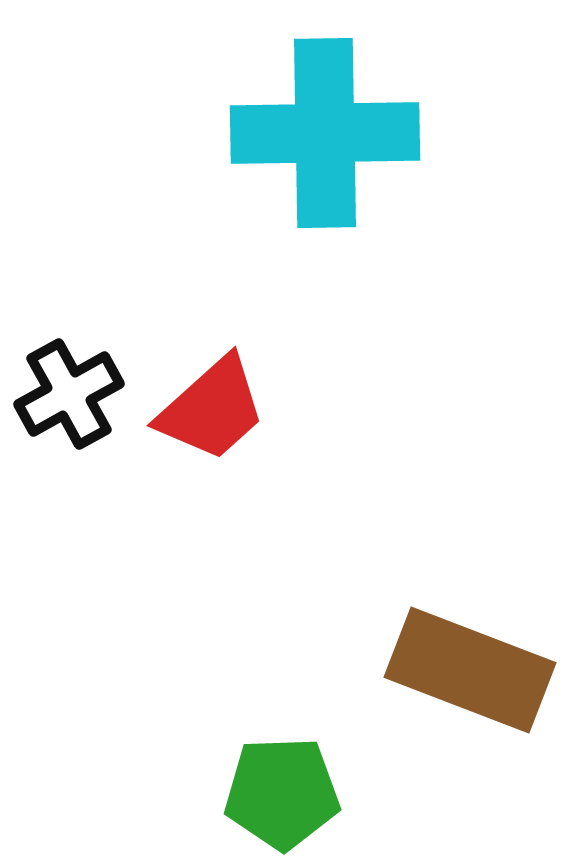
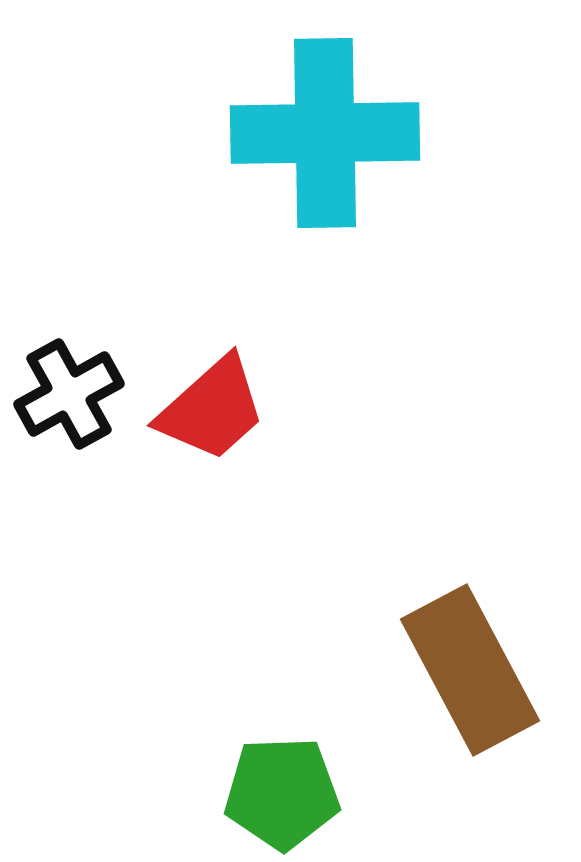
brown rectangle: rotated 41 degrees clockwise
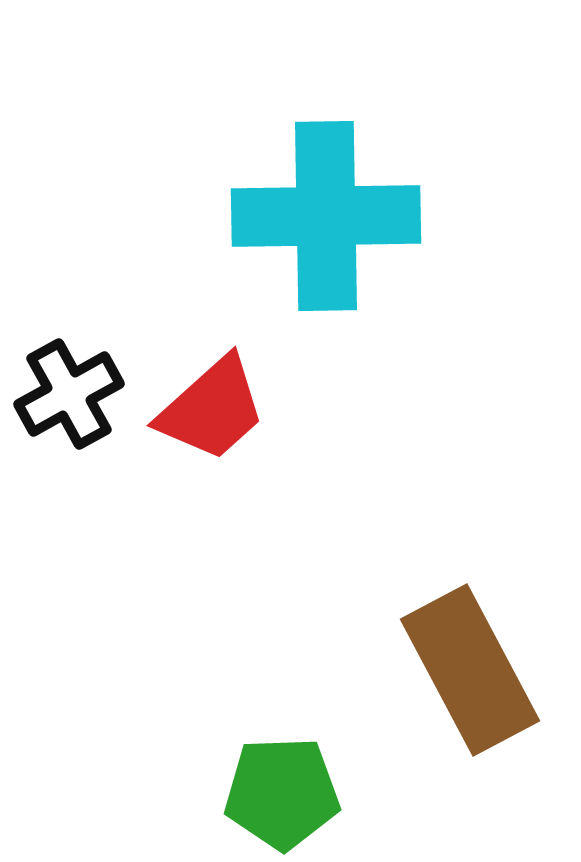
cyan cross: moved 1 px right, 83 px down
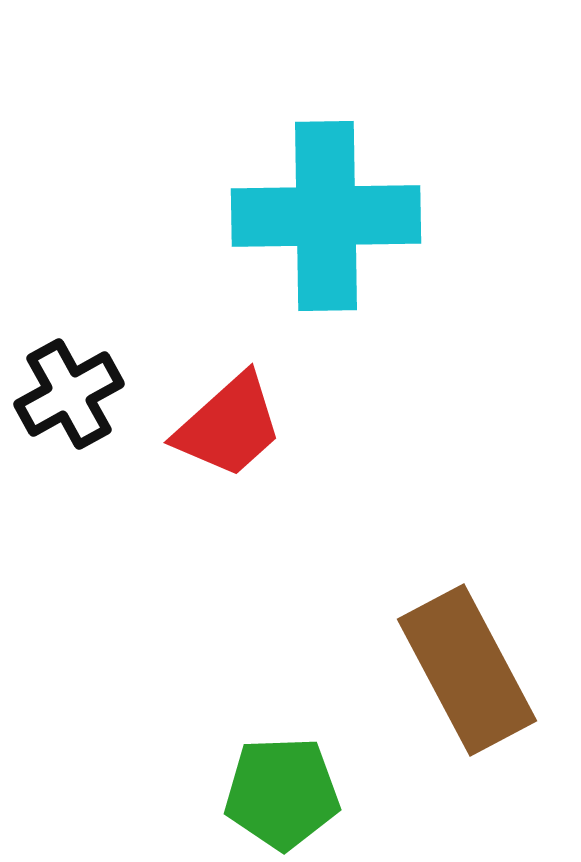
red trapezoid: moved 17 px right, 17 px down
brown rectangle: moved 3 px left
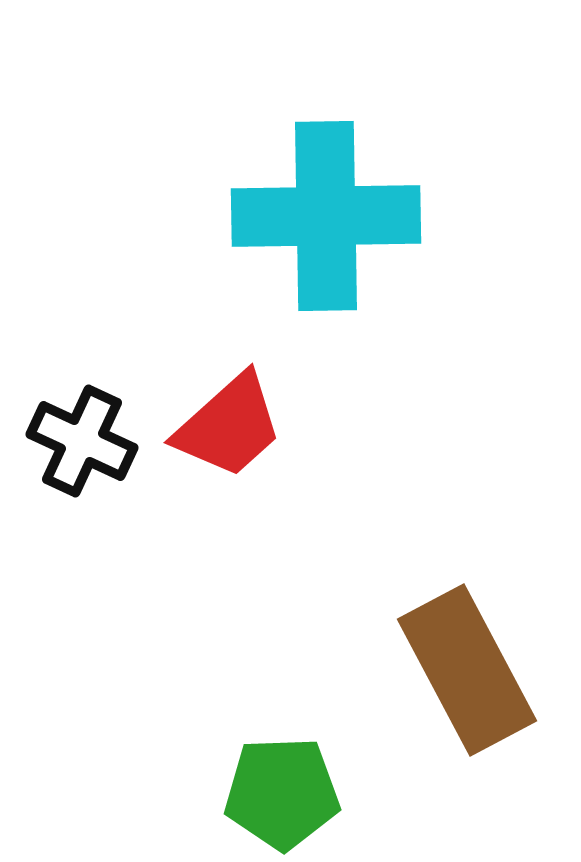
black cross: moved 13 px right, 47 px down; rotated 36 degrees counterclockwise
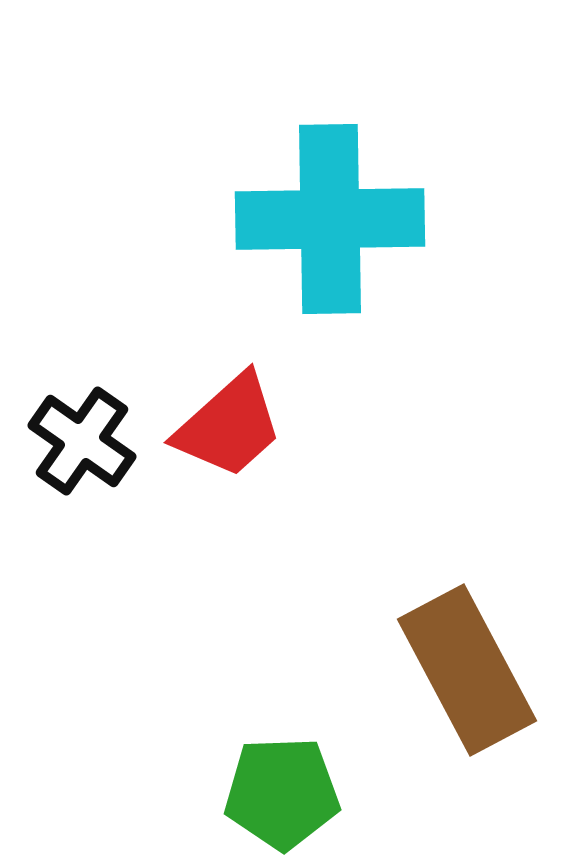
cyan cross: moved 4 px right, 3 px down
black cross: rotated 10 degrees clockwise
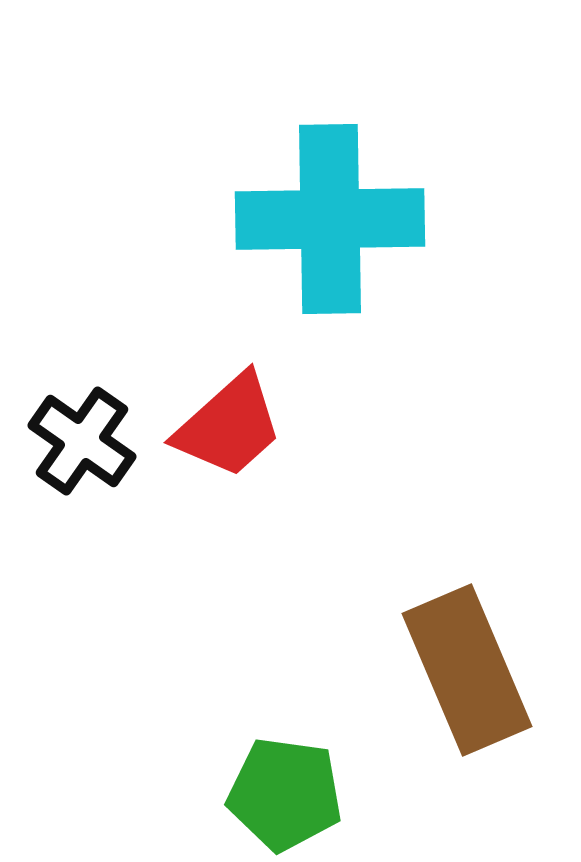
brown rectangle: rotated 5 degrees clockwise
green pentagon: moved 3 px right, 1 px down; rotated 10 degrees clockwise
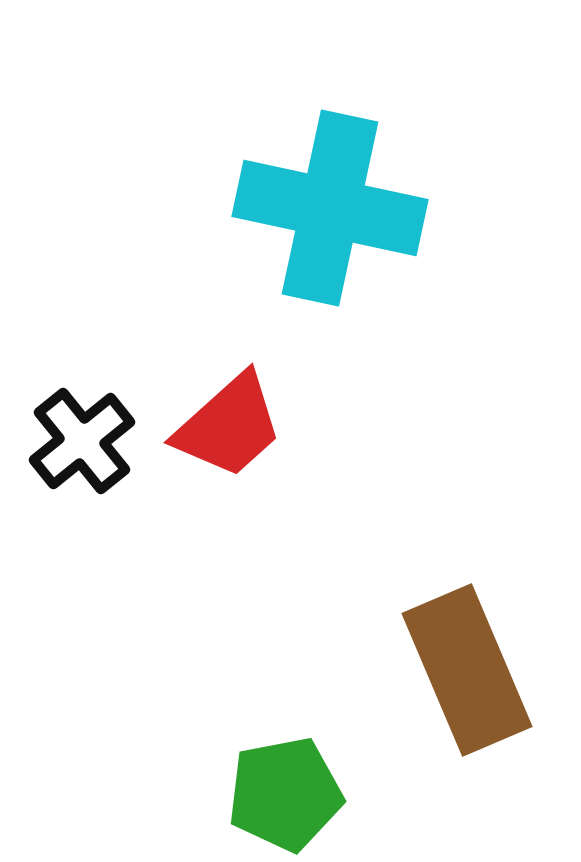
cyan cross: moved 11 px up; rotated 13 degrees clockwise
black cross: rotated 16 degrees clockwise
green pentagon: rotated 19 degrees counterclockwise
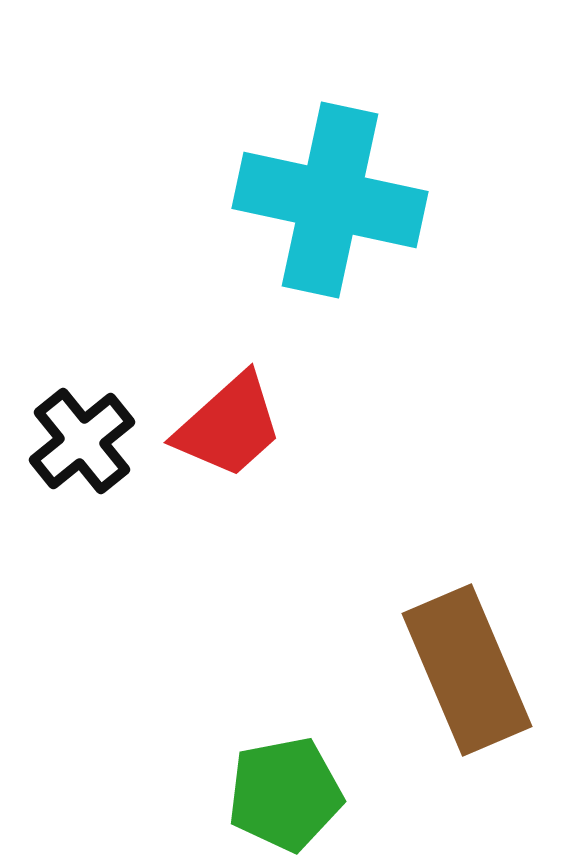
cyan cross: moved 8 px up
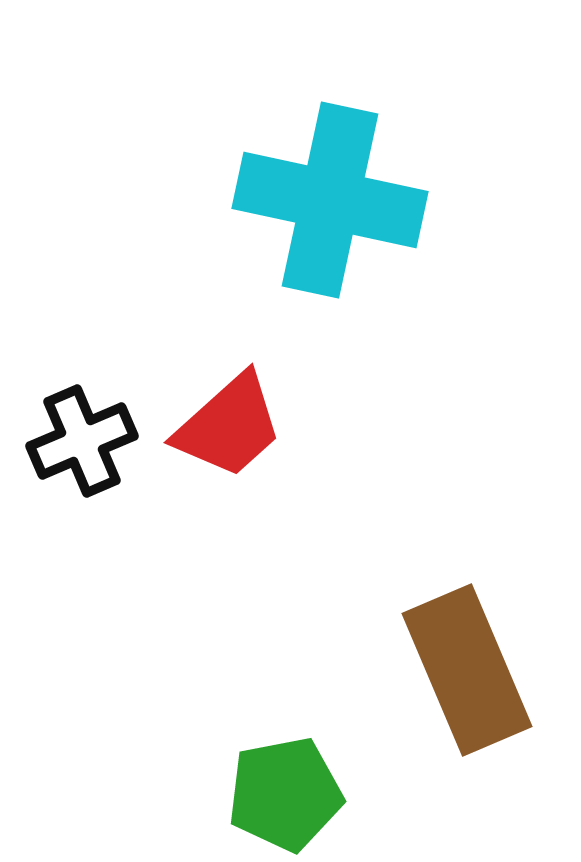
black cross: rotated 16 degrees clockwise
